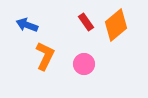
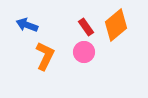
red rectangle: moved 5 px down
pink circle: moved 12 px up
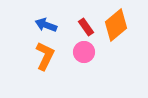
blue arrow: moved 19 px right
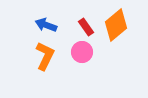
pink circle: moved 2 px left
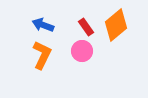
blue arrow: moved 3 px left
pink circle: moved 1 px up
orange L-shape: moved 3 px left, 1 px up
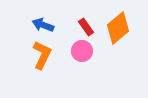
orange diamond: moved 2 px right, 3 px down
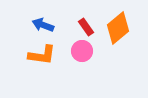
orange L-shape: rotated 72 degrees clockwise
